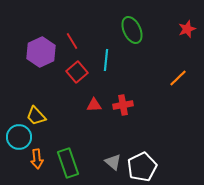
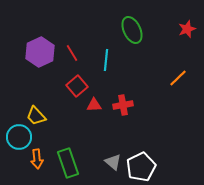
red line: moved 12 px down
purple hexagon: moved 1 px left
red square: moved 14 px down
white pentagon: moved 1 px left
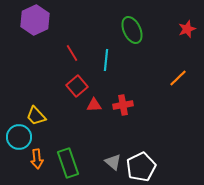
purple hexagon: moved 5 px left, 32 px up
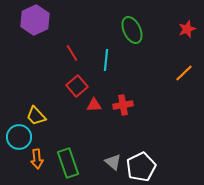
orange line: moved 6 px right, 5 px up
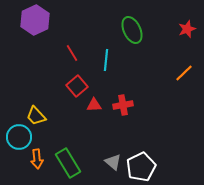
green rectangle: rotated 12 degrees counterclockwise
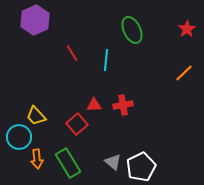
red star: rotated 12 degrees counterclockwise
red square: moved 38 px down
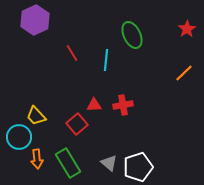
green ellipse: moved 5 px down
gray triangle: moved 4 px left, 1 px down
white pentagon: moved 3 px left; rotated 8 degrees clockwise
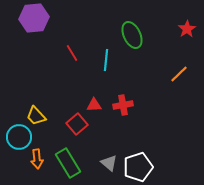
purple hexagon: moved 1 px left, 2 px up; rotated 20 degrees clockwise
orange line: moved 5 px left, 1 px down
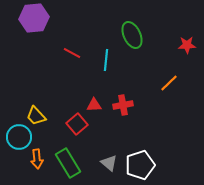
red star: moved 16 px down; rotated 30 degrees clockwise
red line: rotated 30 degrees counterclockwise
orange line: moved 10 px left, 9 px down
white pentagon: moved 2 px right, 2 px up
